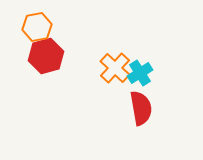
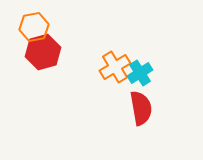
orange hexagon: moved 3 px left
red hexagon: moved 3 px left, 4 px up
orange cross: moved 1 px up; rotated 16 degrees clockwise
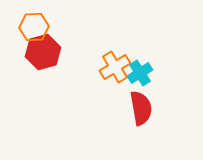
orange hexagon: rotated 8 degrees clockwise
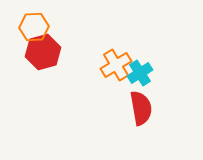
orange cross: moved 1 px right, 2 px up
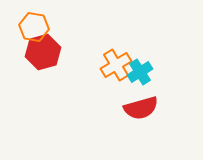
orange hexagon: rotated 12 degrees clockwise
cyan cross: moved 1 px up
red semicircle: rotated 84 degrees clockwise
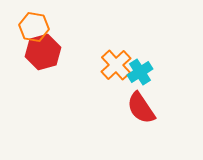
orange cross: rotated 12 degrees counterclockwise
red semicircle: rotated 72 degrees clockwise
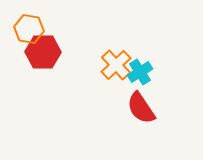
orange hexagon: moved 5 px left, 2 px down
red hexagon: rotated 16 degrees clockwise
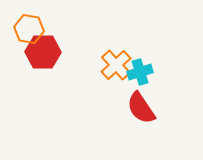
cyan cross: rotated 15 degrees clockwise
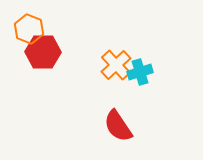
orange hexagon: rotated 12 degrees clockwise
red semicircle: moved 23 px left, 18 px down
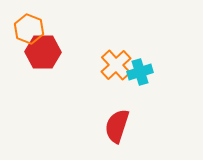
red semicircle: moved 1 px left; rotated 52 degrees clockwise
